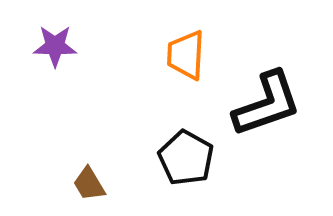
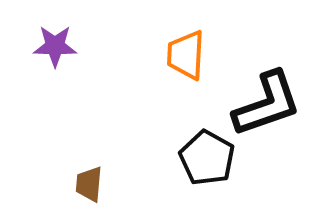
black pentagon: moved 21 px right
brown trapezoid: rotated 36 degrees clockwise
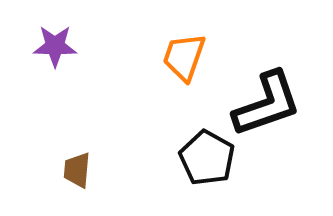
orange trapezoid: moved 2 px left, 2 px down; rotated 16 degrees clockwise
brown trapezoid: moved 12 px left, 14 px up
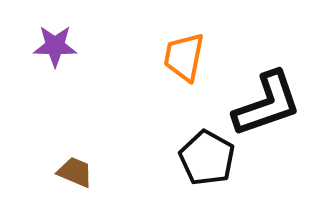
orange trapezoid: rotated 8 degrees counterclockwise
brown trapezoid: moved 2 px left, 2 px down; rotated 108 degrees clockwise
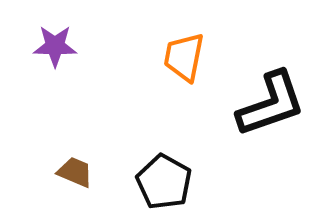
black L-shape: moved 4 px right
black pentagon: moved 43 px left, 24 px down
